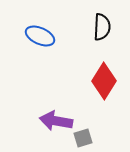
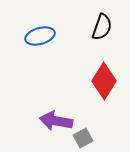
black semicircle: rotated 16 degrees clockwise
blue ellipse: rotated 40 degrees counterclockwise
gray square: rotated 12 degrees counterclockwise
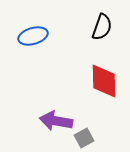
blue ellipse: moved 7 px left
red diamond: rotated 33 degrees counterclockwise
gray square: moved 1 px right
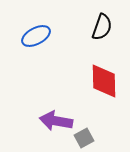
blue ellipse: moved 3 px right; rotated 12 degrees counterclockwise
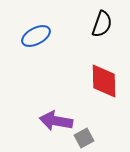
black semicircle: moved 3 px up
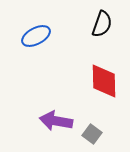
gray square: moved 8 px right, 4 px up; rotated 24 degrees counterclockwise
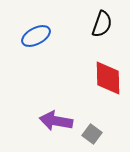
red diamond: moved 4 px right, 3 px up
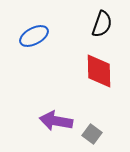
blue ellipse: moved 2 px left
red diamond: moved 9 px left, 7 px up
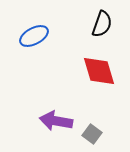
red diamond: rotated 15 degrees counterclockwise
